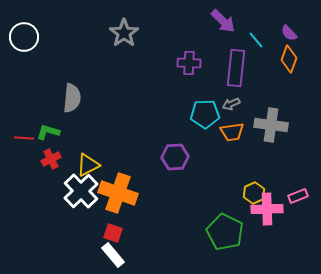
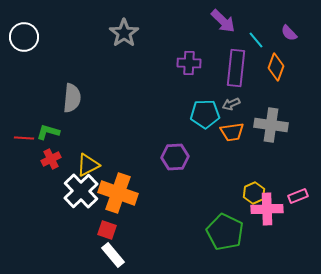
orange diamond: moved 13 px left, 8 px down
red square: moved 6 px left, 3 px up
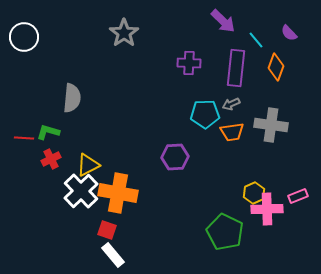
orange cross: rotated 9 degrees counterclockwise
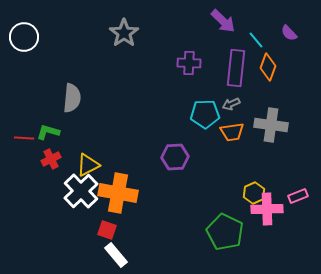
orange diamond: moved 8 px left
white rectangle: moved 3 px right
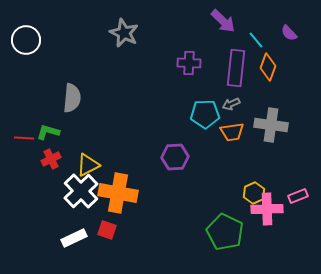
gray star: rotated 12 degrees counterclockwise
white circle: moved 2 px right, 3 px down
white rectangle: moved 42 px left, 17 px up; rotated 75 degrees counterclockwise
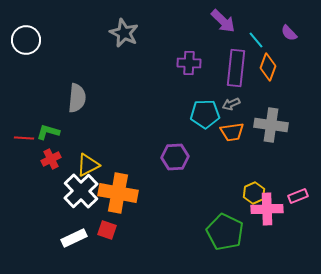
gray semicircle: moved 5 px right
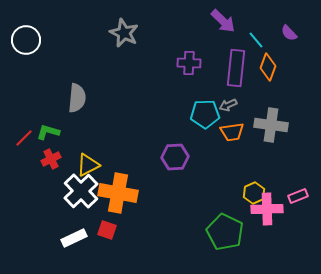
gray arrow: moved 3 px left, 1 px down
red line: rotated 48 degrees counterclockwise
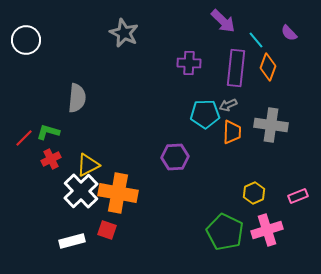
orange trapezoid: rotated 80 degrees counterclockwise
pink cross: moved 21 px down; rotated 16 degrees counterclockwise
white rectangle: moved 2 px left, 3 px down; rotated 10 degrees clockwise
